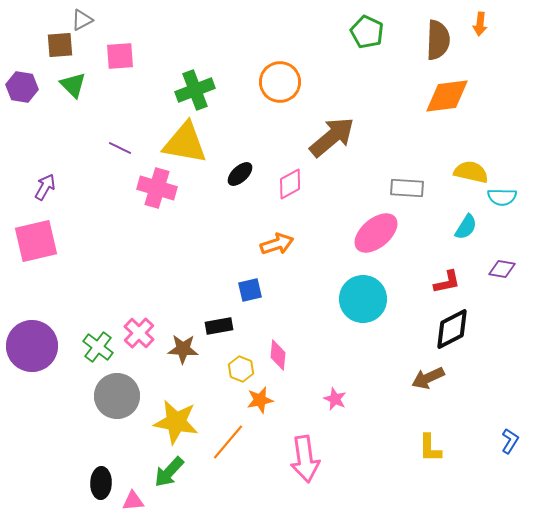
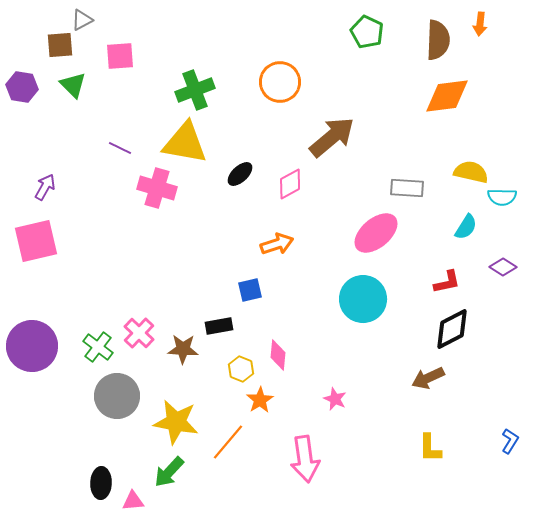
purple diamond at (502, 269): moved 1 px right, 2 px up; rotated 24 degrees clockwise
orange star at (260, 400): rotated 20 degrees counterclockwise
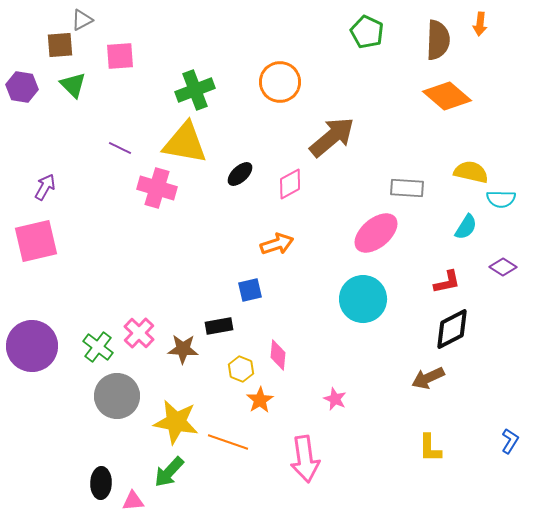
orange diamond at (447, 96): rotated 48 degrees clockwise
cyan semicircle at (502, 197): moved 1 px left, 2 px down
orange line at (228, 442): rotated 69 degrees clockwise
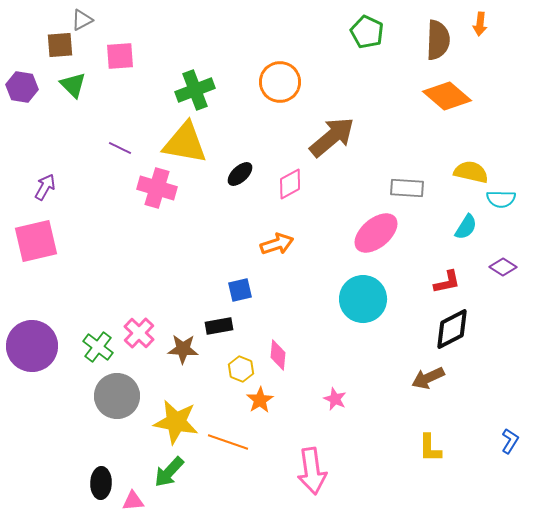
blue square at (250, 290): moved 10 px left
pink arrow at (305, 459): moved 7 px right, 12 px down
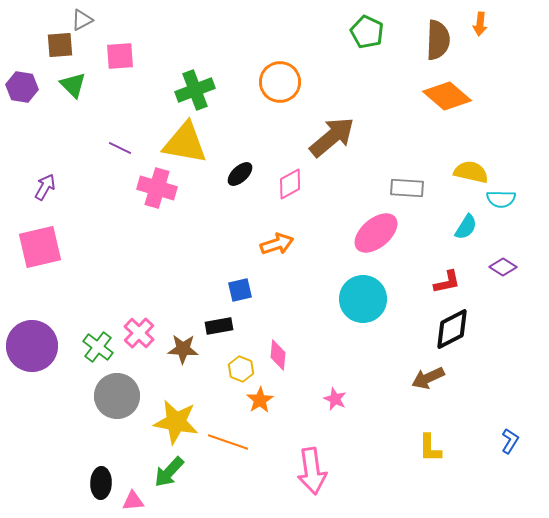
pink square at (36, 241): moved 4 px right, 6 px down
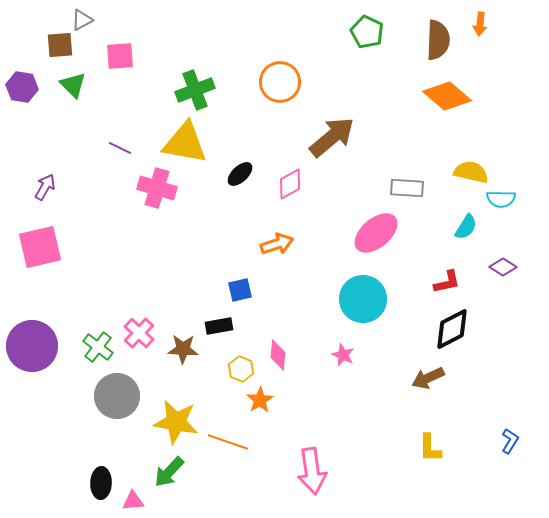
pink star at (335, 399): moved 8 px right, 44 px up
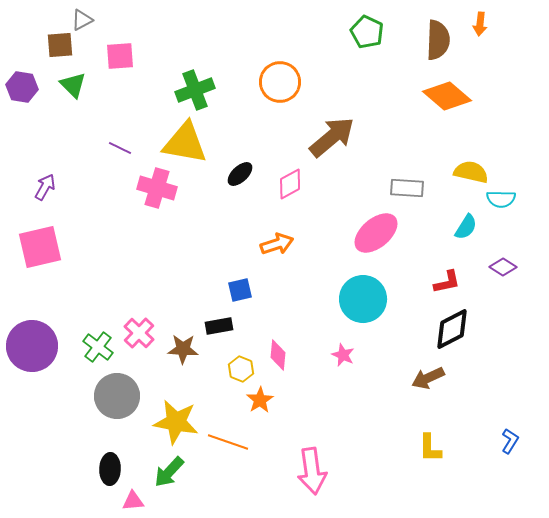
black ellipse at (101, 483): moved 9 px right, 14 px up
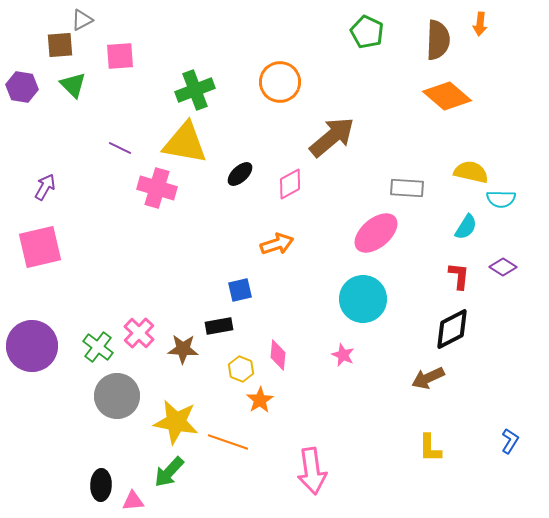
red L-shape at (447, 282): moved 12 px right, 6 px up; rotated 72 degrees counterclockwise
black ellipse at (110, 469): moved 9 px left, 16 px down
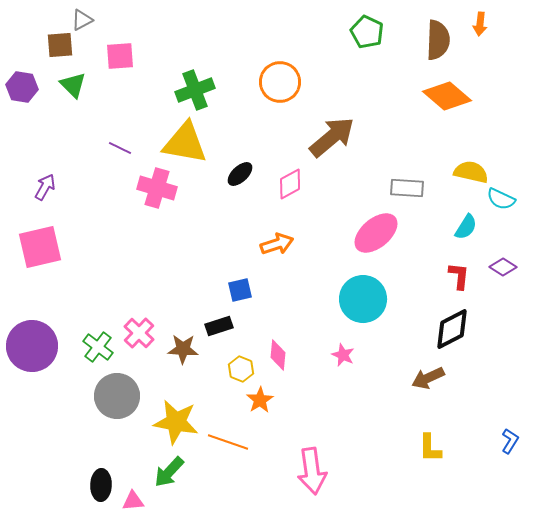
cyan semicircle at (501, 199): rotated 24 degrees clockwise
black rectangle at (219, 326): rotated 8 degrees counterclockwise
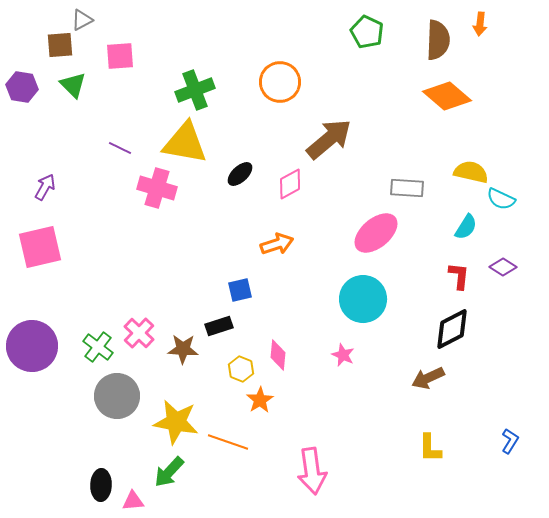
brown arrow at (332, 137): moved 3 px left, 2 px down
